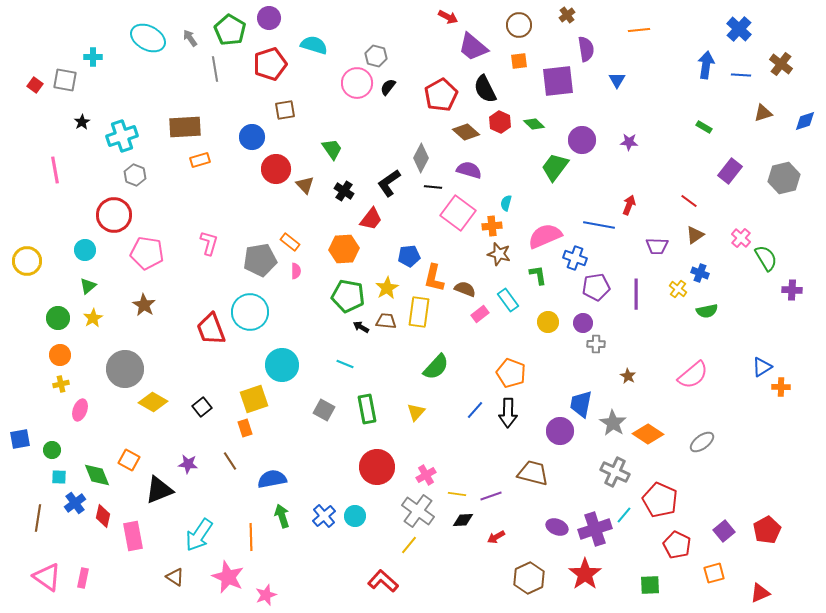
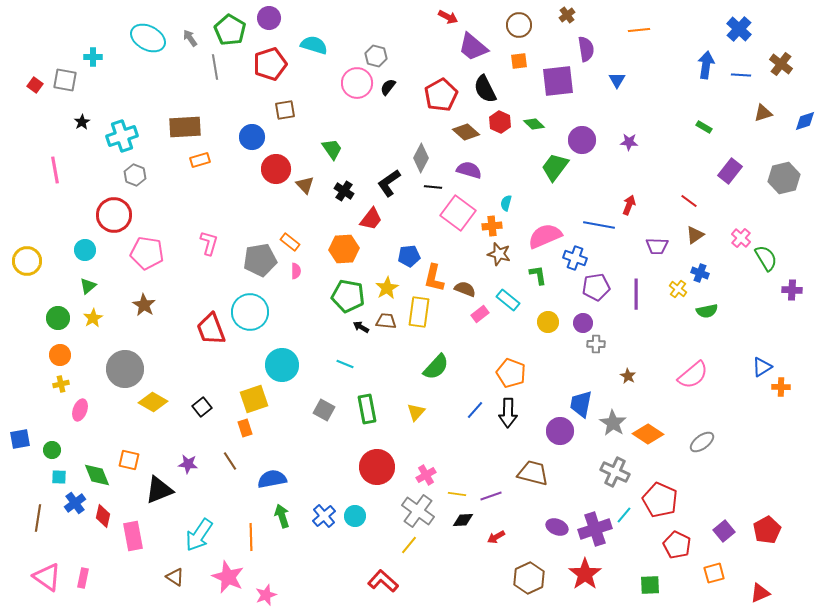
gray line at (215, 69): moved 2 px up
cyan rectangle at (508, 300): rotated 15 degrees counterclockwise
orange square at (129, 460): rotated 15 degrees counterclockwise
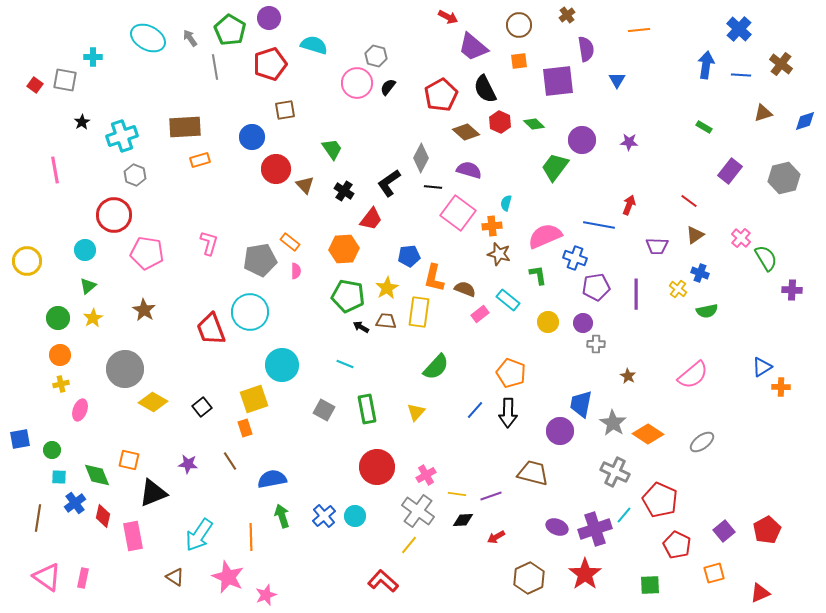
brown star at (144, 305): moved 5 px down
black triangle at (159, 490): moved 6 px left, 3 px down
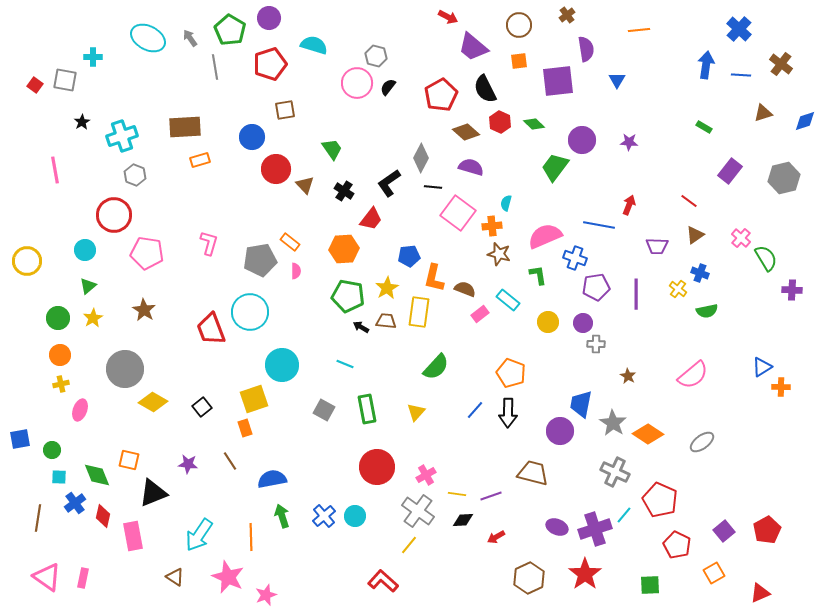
purple semicircle at (469, 170): moved 2 px right, 3 px up
orange square at (714, 573): rotated 15 degrees counterclockwise
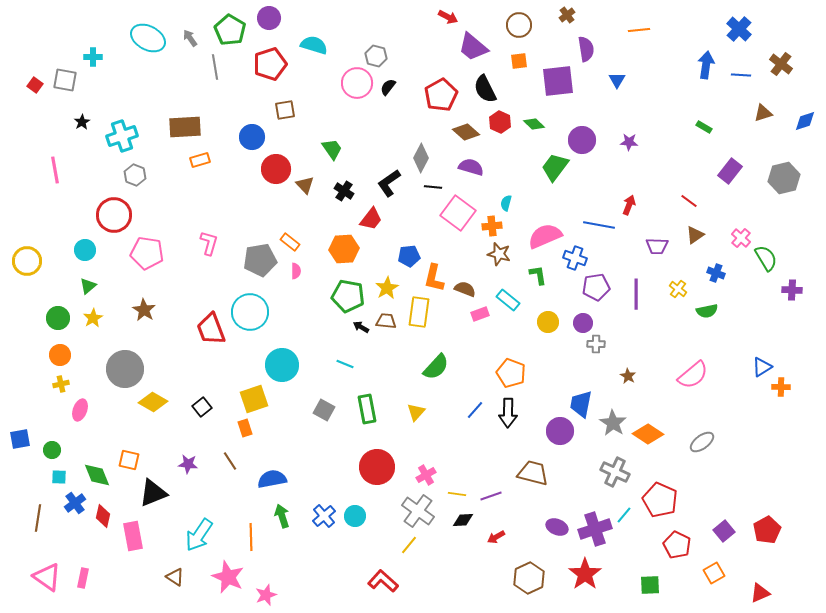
blue cross at (700, 273): moved 16 px right
pink rectangle at (480, 314): rotated 18 degrees clockwise
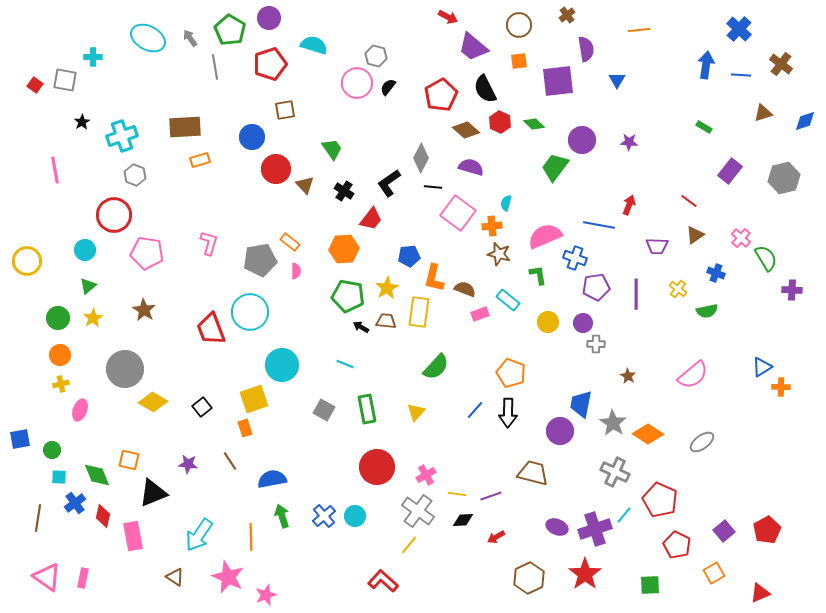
brown diamond at (466, 132): moved 2 px up
